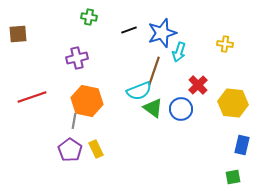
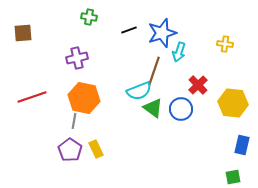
brown square: moved 5 px right, 1 px up
orange hexagon: moved 3 px left, 3 px up
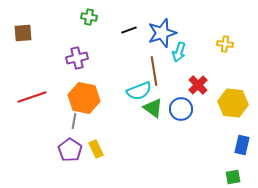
brown line: rotated 28 degrees counterclockwise
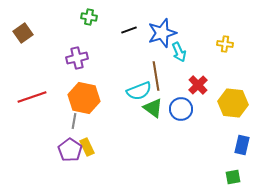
brown square: rotated 30 degrees counterclockwise
cyan arrow: rotated 42 degrees counterclockwise
brown line: moved 2 px right, 5 px down
yellow rectangle: moved 9 px left, 2 px up
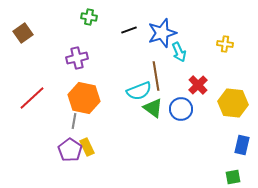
red line: moved 1 px down; rotated 24 degrees counterclockwise
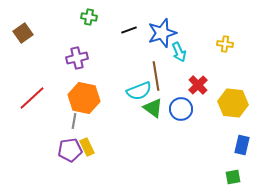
purple pentagon: rotated 30 degrees clockwise
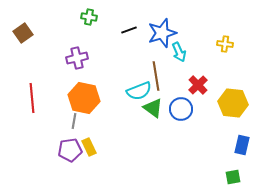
red line: rotated 52 degrees counterclockwise
yellow rectangle: moved 2 px right
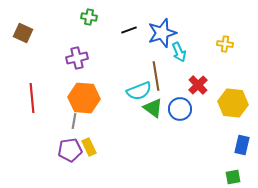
brown square: rotated 30 degrees counterclockwise
orange hexagon: rotated 8 degrees counterclockwise
blue circle: moved 1 px left
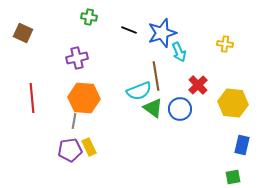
black line: rotated 42 degrees clockwise
